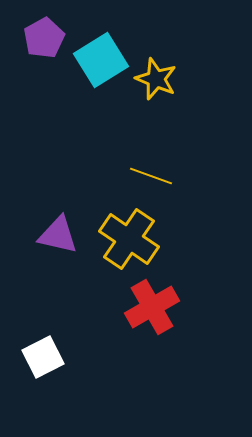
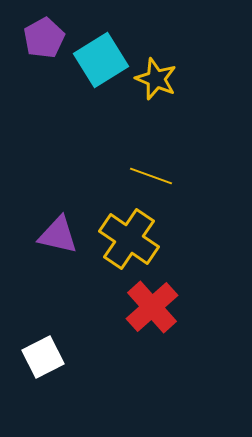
red cross: rotated 12 degrees counterclockwise
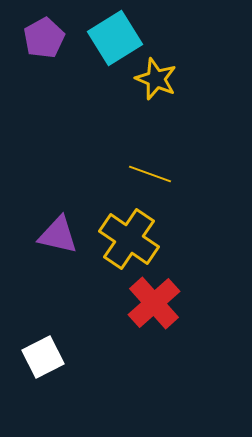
cyan square: moved 14 px right, 22 px up
yellow line: moved 1 px left, 2 px up
red cross: moved 2 px right, 4 px up
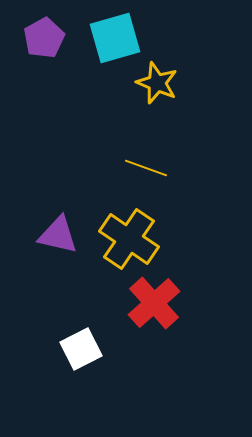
cyan square: rotated 16 degrees clockwise
yellow star: moved 1 px right, 4 px down
yellow line: moved 4 px left, 6 px up
white square: moved 38 px right, 8 px up
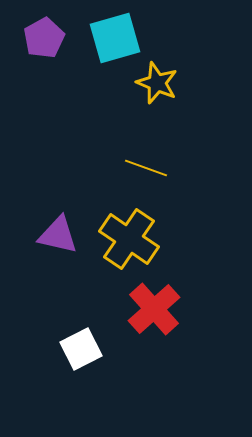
red cross: moved 6 px down
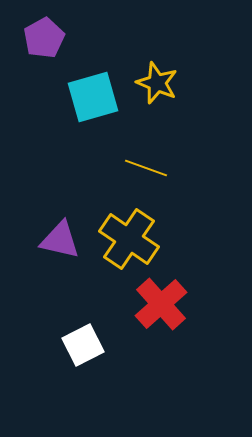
cyan square: moved 22 px left, 59 px down
purple triangle: moved 2 px right, 5 px down
red cross: moved 7 px right, 5 px up
white square: moved 2 px right, 4 px up
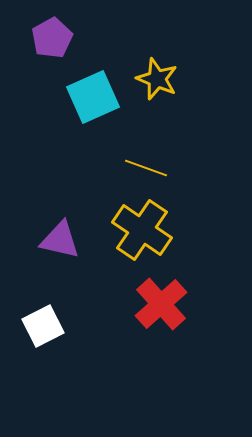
purple pentagon: moved 8 px right
yellow star: moved 4 px up
cyan square: rotated 8 degrees counterclockwise
yellow cross: moved 13 px right, 9 px up
white square: moved 40 px left, 19 px up
